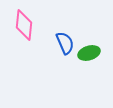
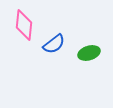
blue semicircle: moved 11 px left, 1 px down; rotated 75 degrees clockwise
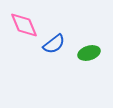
pink diamond: rotated 28 degrees counterclockwise
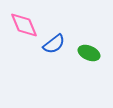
green ellipse: rotated 40 degrees clockwise
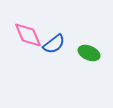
pink diamond: moved 4 px right, 10 px down
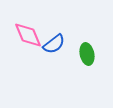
green ellipse: moved 2 px left, 1 px down; rotated 55 degrees clockwise
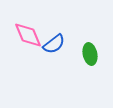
green ellipse: moved 3 px right
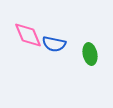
blue semicircle: rotated 50 degrees clockwise
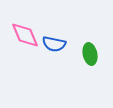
pink diamond: moved 3 px left
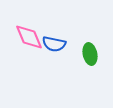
pink diamond: moved 4 px right, 2 px down
